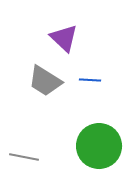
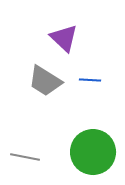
green circle: moved 6 px left, 6 px down
gray line: moved 1 px right
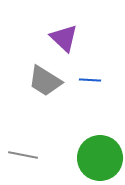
green circle: moved 7 px right, 6 px down
gray line: moved 2 px left, 2 px up
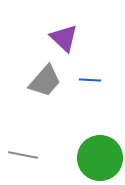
gray trapezoid: rotated 81 degrees counterclockwise
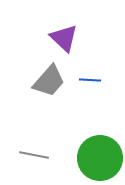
gray trapezoid: moved 4 px right
gray line: moved 11 px right
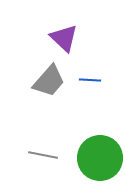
gray line: moved 9 px right
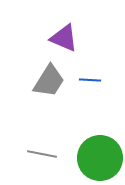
purple triangle: rotated 20 degrees counterclockwise
gray trapezoid: rotated 9 degrees counterclockwise
gray line: moved 1 px left, 1 px up
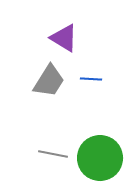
purple triangle: rotated 8 degrees clockwise
blue line: moved 1 px right, 1 px up
gray line: moved 11 px right
